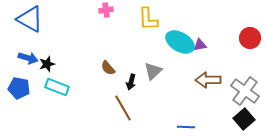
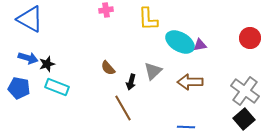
brown arrow: moved 18 px left, 2 px down
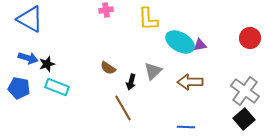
brown semicircle: rotated 14 degrees counterclockwise
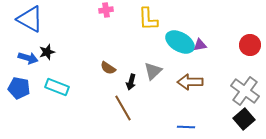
red circle: moved 7 px down
black star: moved 12 px up
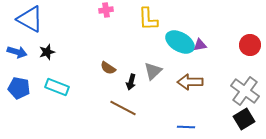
blue arrow: moved 11 px left, 6 px up
brown line: rotated 32 degrees counterclockwise
black square: rotated 10 degrees clockwise
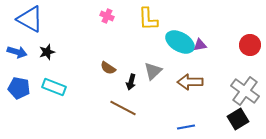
pink cross: moved 1 px right, 6 px down; rotated 32 degrees clockwise
cyan rectangle: moved 3 px left
black square: moved 6 px left
blue line: rotated 12 degrees counterclockwise
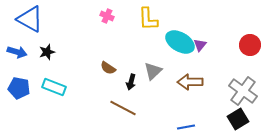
purple triangle: rotated 40 degrees counterclockwise
gray cross: moved 2 px left
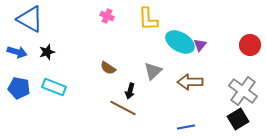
black arrow: moved 1 px left, 9 px down
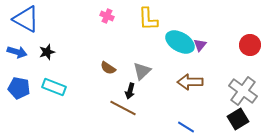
blue triangle: moved 4 px left
gray triangle: moved 11 px left
blue line: rotated 42 degrees clockwise
